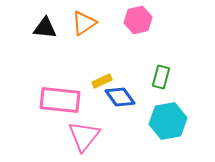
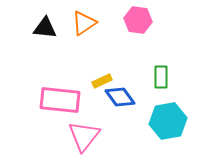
pink hexagon: rotated 20 degrees clockwise
green rectangle: rotated 15 degrees counterclockwise
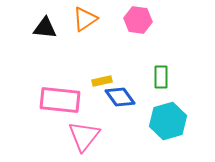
orange triangle: moved 1 px right, 4 px up
yellow rectangle: rotated 12 degrees clockwise
cyan hexagon: rotated 6 degrees counterclockwise
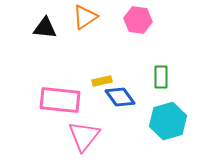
orange triangle: moved 2 px up
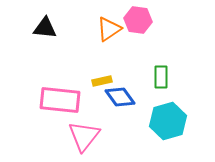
orange triangle: moved 24 px right, 12 px down
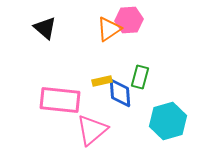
pink hexagon: moved 9 px left; rotated 12 degrees counterclockwise
black triangle: rotated 35 degrees clockwise
green rectangle: moved 21 px left; rotated 15 degrees clockwise
blue diamond: moved 4 px up; rotated 32 degrees clockwise
pink triangle: moved 8 px right, 6 px up; rotated 12 degrees clockwise
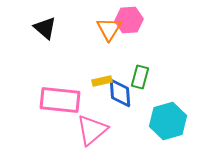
orange triangle: rotated 24 degrees counterclockwise
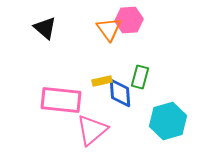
orange triangle: rotated 8 degrees counterclockwise
pink rectangle: moved 1 px right
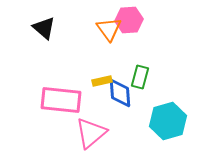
black triangle: moved 1 px left
pink triangle: moved 1 px left, 3 px down
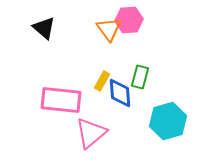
yellow rectangle: rotated 48 degrees counterclockwise
